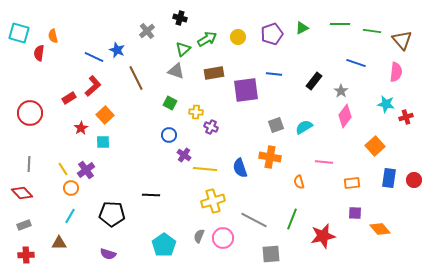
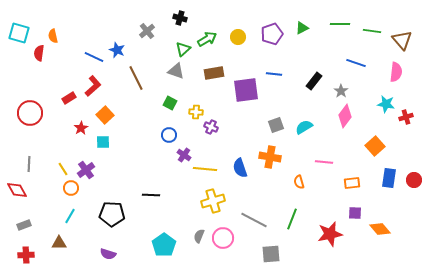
red diamond at (22, 193): moved 5 px left, 3 px up; rotated 15 degrees clockwise
red star at (323, 236): moved 7 px right, 2 px up
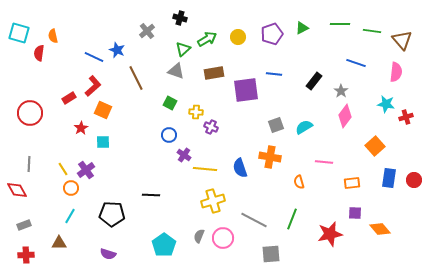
orange square at (105, 115): moved 2 px left, 5 px up; rotated 24 degrees counterclockwise
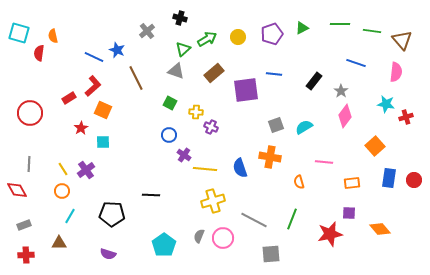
brown rectangle at (214, 73): rotated 30 degrees counterclockwise
orange circle at (71, 188): moved 9 px left, 3 px down
purple square at (355, 213): moved 6 px left
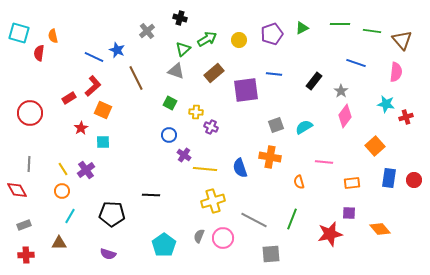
yellow circle at (238, 37): moved 1 px right, 3 px down
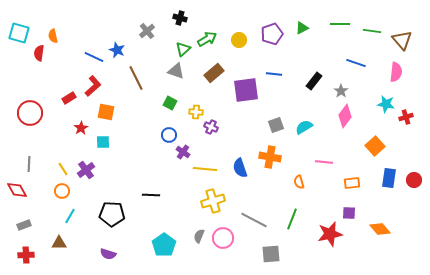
orange square at (103, 110): moved 3 px right, 2 px down; rotated 12 degrees counterclockwise
purple cross at (184, 155): moved 1 px left, 3 px up
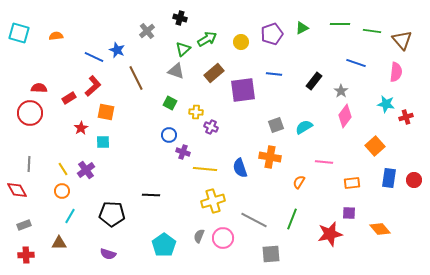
orange semicircle at (53, 36): moved 3 px right; rotated 96 degrees clockwise
yellow circle at (239, 40): moved 2 px right, 2 px down
red semicircle at (39, 53): moved 35 px down; rotated 84 degrees clockwise
purple square at (246, 90): moved 3 px left
purple cross at (183, 152): rotated 16 degrees counterclockwise
orange semicircle at (299, 182): rotated 48 degrees clockwise
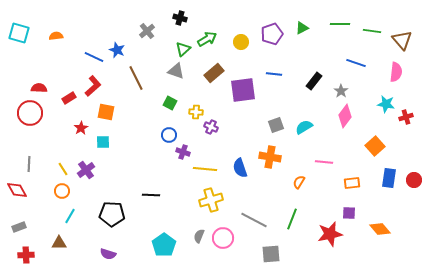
yellow cross at (213, 201): moved 2 px left, 1 px up
gray rectangle at (24, 225): moved 5 px left, 2 px down
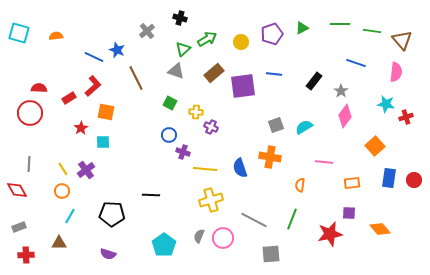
purple square at (243, 90): moved 4 px up
orange semicircle at (299, 182): moved 1 px right, 3 px down; rotated 24 degrees counterclockwise
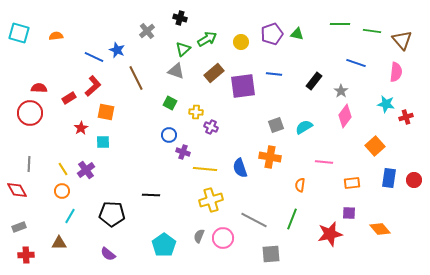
green triangle at (302, 28): moved 5 px left, 6 px down; rotated 40 degrees clockwise
purple semicircle at (108, 254): rotated 21 degrees clockwise
